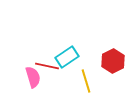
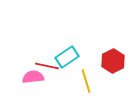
pink semicircle: rotated 80 degrees counterclockwise
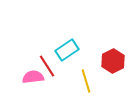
cyan rectangle: moved 7 px up
red line: rotated 45 degrees clockwise
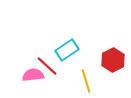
red hexagon: moved 1 px up
red line: rotated 15 degrees counterclockwise
pink semicircle: moved 2 px up
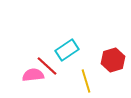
red hexagon: rotated 10 degrees clockwise
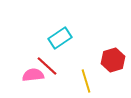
cyan rectangle: moved 7 px left, 12 px up
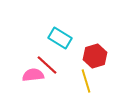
cyan rectangle: rotated 65 degrees clockwise
red hexagon: moved 18 px left, 4 px up
red line: moved 1 px up
